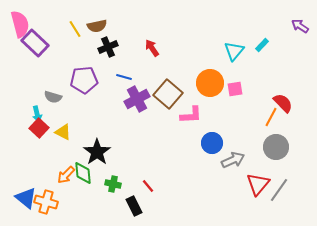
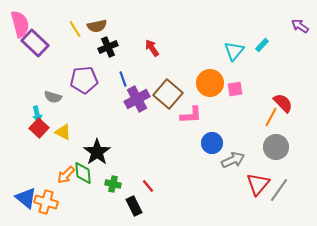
blue line: moved 1 px left, 2 px down; rotated 56 degrees clockwise
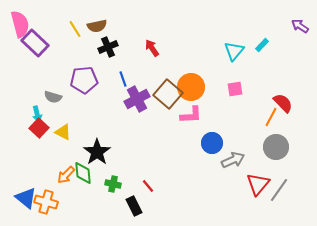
orange circle: moved 19 px left, 4 px down
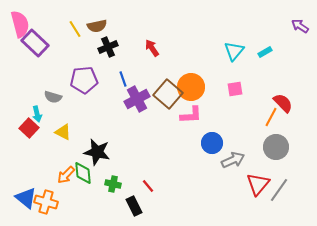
cyan rectangle: moved 3 px right, 7 px down; rotated 16 degrees clockwise
red square: moved 10 px left
black star: rotated 24 degrees counterclockwise
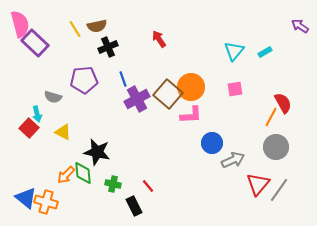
red arrow: moved 7 px right, 9 px up
red semicircle: rotated 15 degrees clockwise
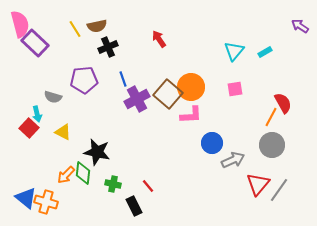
gray circle: moved 4 px left, 2 px up
green diamond: rotated 10 degrees clockwise
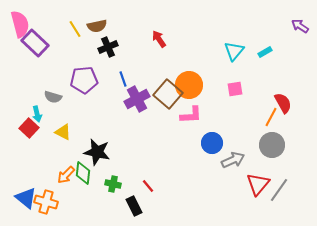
orange circle: moved 2 px left, 2 px up
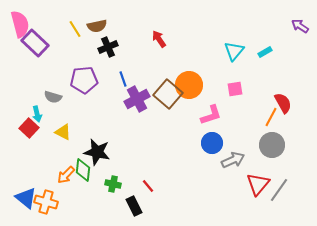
pink L-shape: moved 20 px right; rotated 15 degrees counterclockwise
green diamond: moved 3 px up
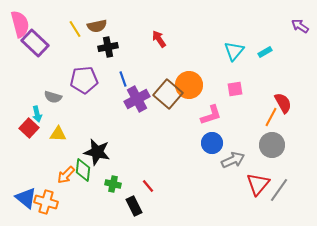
black cross: rotated 12 degrees clockwise
yellow triangle: moved 5 px left, 2 px down; rotated 24 degrees counterclockwise
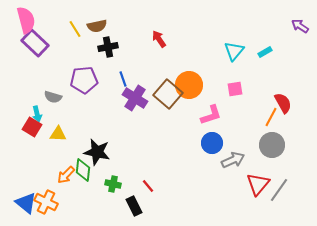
pink semicircle: moved 6 px right, 4 px up
purple cross: moved 2 px left, 1 px up; rotated 30 degrees counterclockwise
red square: moved 3 px right, 1 px up; rotated 12 degrees counterclockwise
blue triangle: moved 5 px down
orange cross: rotated 10 degrees clockwise
